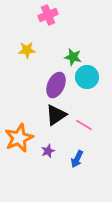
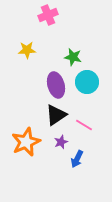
cyan circle: moved 5 px down
purple ellipse: rotated 40 degrees counterclockwise
orange star: moved 7 px right, 4 px down
purple star: moved 13 px right, 9 px up
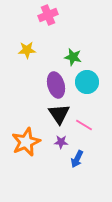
black triangle: moved 3 px right, 1 px up; rotated 30 degrees counterclockwise
purple star: rotated 24 degrees clockwise
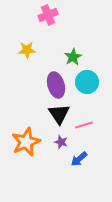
green star: rotated 30 degrees clockwise
pink line: rotated 48 degrees counterclockwise
purple star: rotated 16 degrees clockwise
blue arrow: moved 2 px right; rotated 24 degrees clockwise
